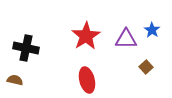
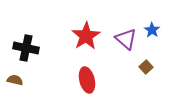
purple triangle: rotated 40 degrees clockwise
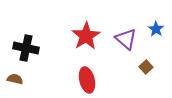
blue star: moved 4 px right, 1 px up
brown semicircle: moved 1 px up
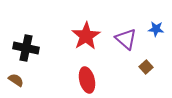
blue star: rotated 28 degrees counterclockwise
brown semicircle: moved 1 px right, 1 px down; rotated 21 degrees clockwise
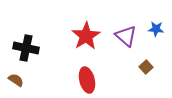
purple triangle: moved 3 px up
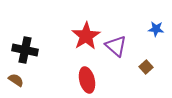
purple triangle: moved 10 px left, 10 px down
black cross: moved 1 px left, 2 px down
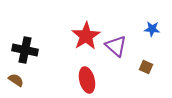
blue star: moved 4 px left
brown square: rotated 24 degrees counterclockwise
